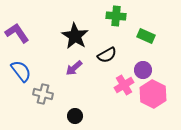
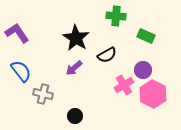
black star: moved 1 px right, 2 px down
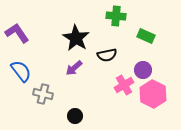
black semicircle: rotated 18 degrees clockwise
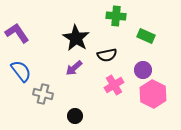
pink cross: moved 10 px left
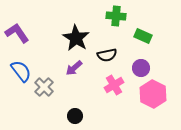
green rectangle: moved 3 px left
purple circle: moved 2 px left, 2 px up
gray cross: moved 1 px right, 7 px up; rotated 30 degrees clockwise
